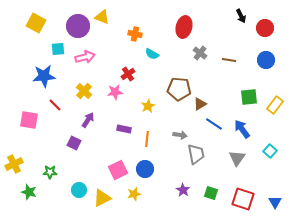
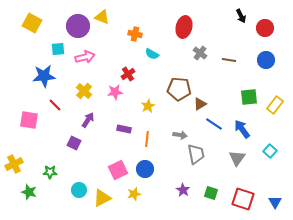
yellow square at (36, 23): moved 4 px left
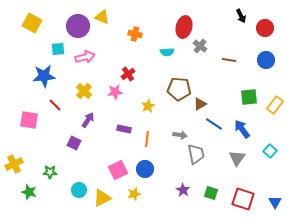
gray cross at (200, 53): moved 7 px up
cyan semicircle at (152, 54): moved 15 px right, 2 px up; rotated 32 degrees counterclockwise
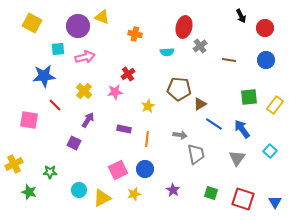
gray cross at (200, 46): rotated 16 degrees clockwise
purple star at (183, 190): moved 10 px left
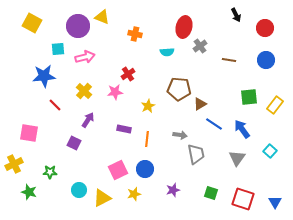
black arrow at (241, 16): moved 5 px left, 1 px up
pink square at (29, 120): moved 13 px down
purple star at (173, 190): rotated 24 degrees clockwise
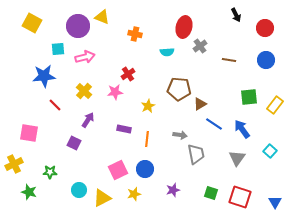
red square at (243, 199): moved 3 px left, 2 px up
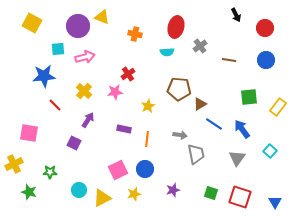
red ellipse at (184, 27): moved 8 px left
yellow rectangle at (275, 105): moved 3 px right, 2 px down
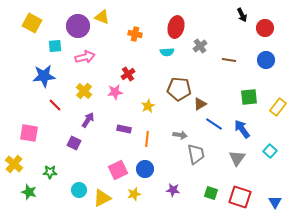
black arrow at (236, 15): moved 6 px right
cyan square at (58, 49): moved 3 px left, 3 px up
yellow cross at (14, 164): rotated 24 degrees counterclockwise
purple star at (173, 190): rotated 24 degrees clockwise
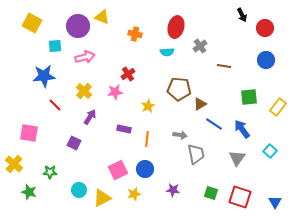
brown line at (229, 60): moved 5 px left, 6 px down
purple arrow at (88, 120): moved 2 px right, 3 px up
